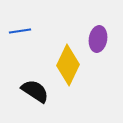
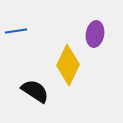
blue line: moved 4 px left
purple ellipse: moved 3 px left, 5 px up
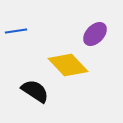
purple ellipse: rotated 35 degrees clockwise
yellow diamond: rotated 69 degrees counterclockwise
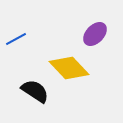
blue line: moved 8 px down; rotated 20 degrees counterclockwise
yellow diamond: moved 1 px right, 3 px down
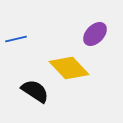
blue line: rotated 15 degrees clockwise
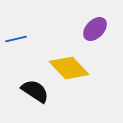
purple ellipse: moved 5 px up
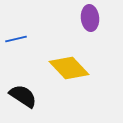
purple ellipse: moved 5 px left, 11 px up; rotated 50 degrees counterclockwise
black semicircle: moved 12 px left, 5 px down
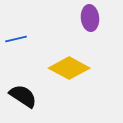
yellow diamond: rotated 18 degrees counterclockwise
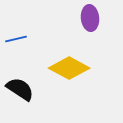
black semicircle: moved 3 px left, 7 px up
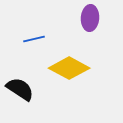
purple ellipse: rotated 10 degrees clockwise
blue line: moved 18 px right
